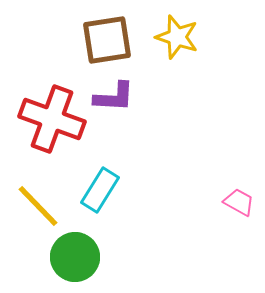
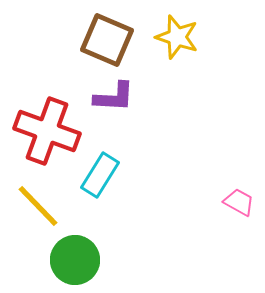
brown square: rotated 32 degrees clockwise
red cross: moved 5 px left, 12 px down
cyan rectangle: moved 15 px up
green circle: moved 3 px down
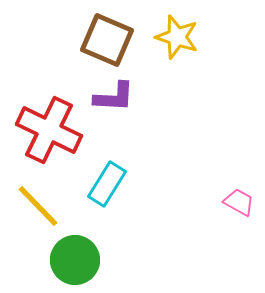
red cross: moved 2 px right, 1 px up; rotated 6 degrees clockwise
cyan rectangle: moved 7 px right, 9 px down
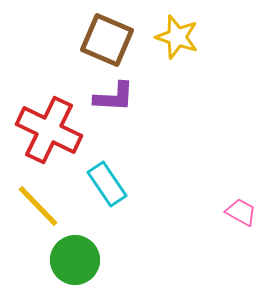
cyan rectangle: rotated 66 degrees counterclockwise
pink trapezoid: moved 2 px right, 10 px down
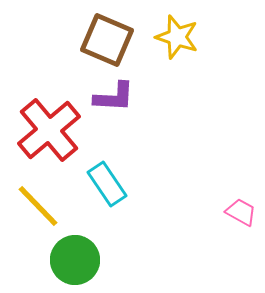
red cross: rotated 24 degrees clockwise
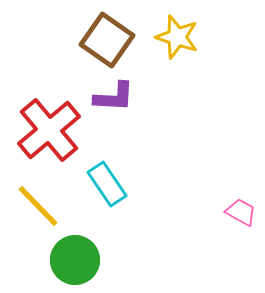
brown square: rotated 12 degrees clockwise
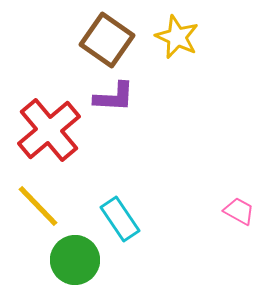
yellow star: rotated 6 degrees clockwise
cyan rectangle: moved 13 px right, 35 px down
pink trapezoid: moved 2 px left, 1 px up
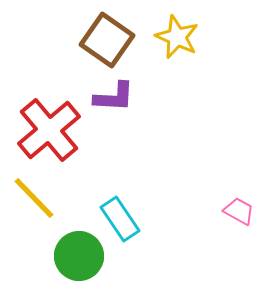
yellow line: moved 4 px left, 8 px up
green circle: moved 4 px right, 4 px up
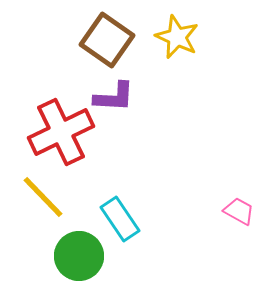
red cross: moved 12 px right, 2 px down; rotated 14 degrees clockwise
yellow line: moved 9 px right, 1 px up
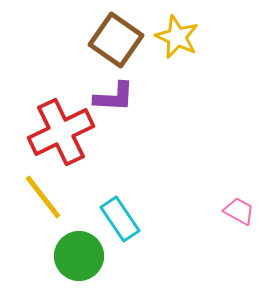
brown square: moved 9 px right
yellow line: rotated 6 degrees clockwise
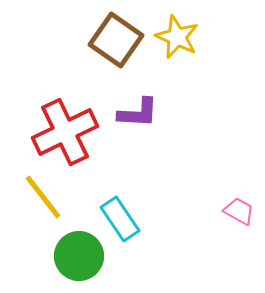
purple L-shape: moved 24 px right, 16 px down
red cross: moved 4 px right
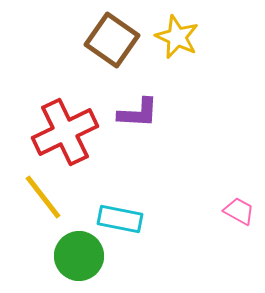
brown square: moved 4 px left
cyan rectangle: rotated 45 degrees counterclockwise
